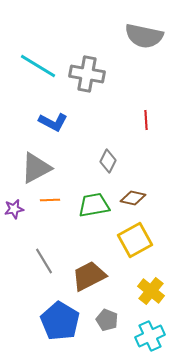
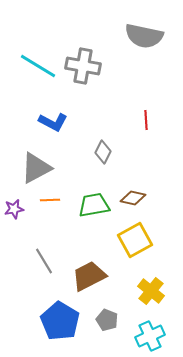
gray cross: moved 4 px left, 8 px up
gray diamond: moved 5 px left, 9 px up
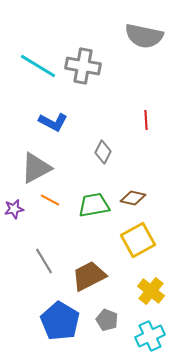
orange line: rotated 30 degrees clockwise
yellow square: moved 3 px right
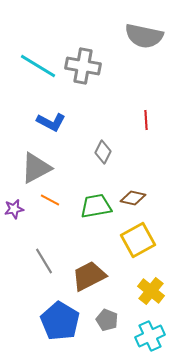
blue L-shape: moved 2 px left
green trapezoid: moved 2 px right, 1 px down
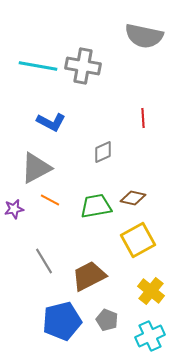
cyan line: rotated 21 degrees counterclockwise
red line: moved 3 px left, 2 px up
gray diamond: rotated 40 degrees clockwise
blue pentagon: moved 2 px right; rotated 27 degrees clockwise
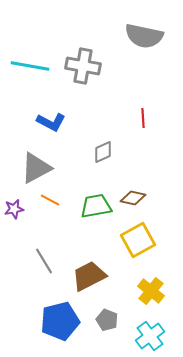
cyan line: moved 8 px left
blue pentagon: moved 2 px left
cyan cross: rotated 12 degrees counterclockwise
